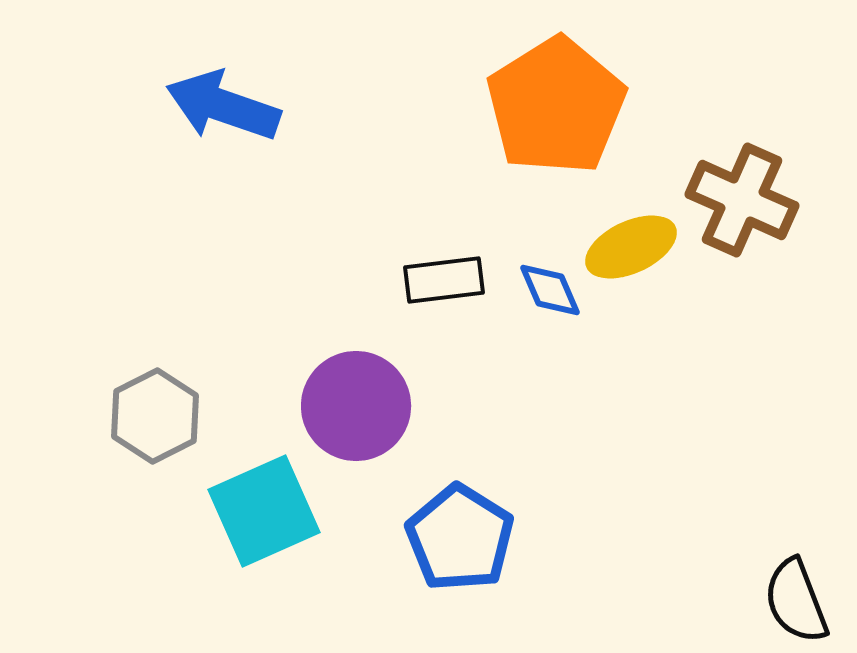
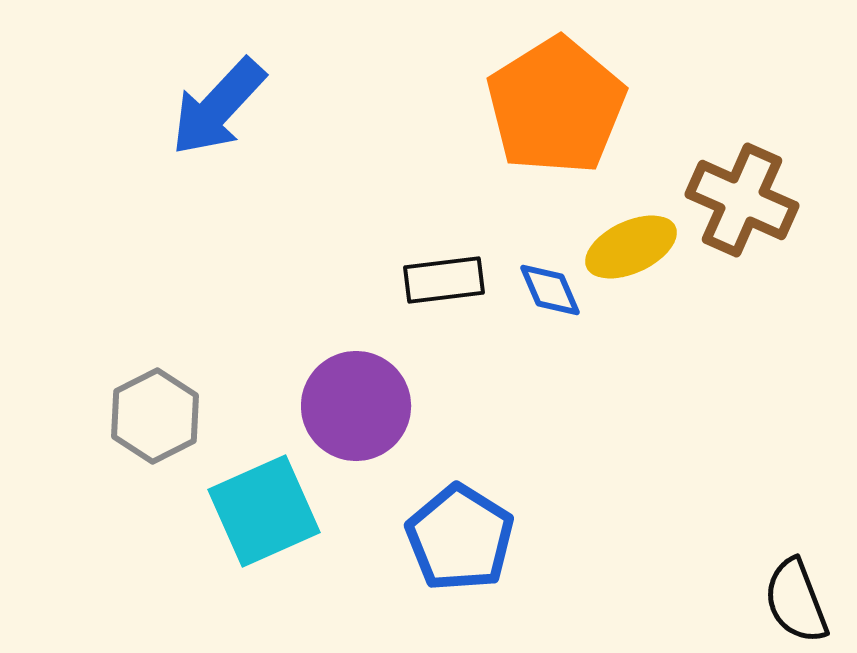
blue arrow: moved 5 px left, 1 px down; rotated 66 degrees counterclockwise
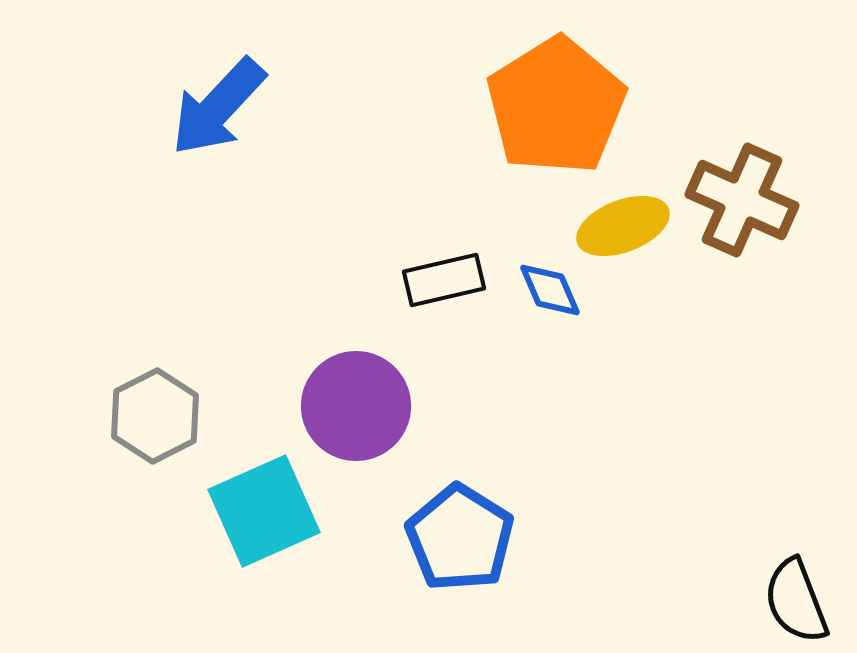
yellow ellipse: moved 8 px left, 21 px up; rotated 4 degrees clockwise
black rectangle: rotated 6 degrees counterclockwise
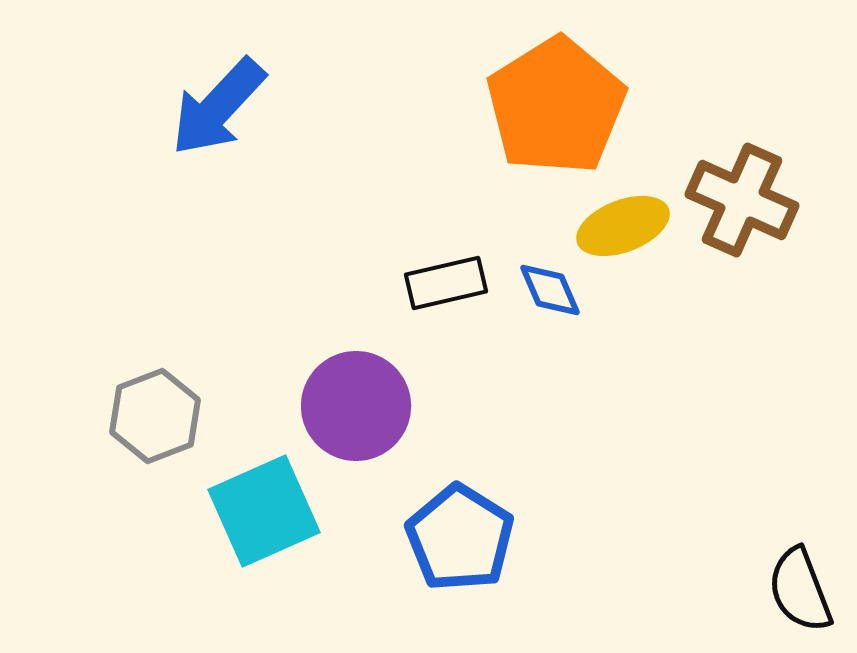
black rectangle: moved 2 px right, 3 px down
gray hexagon: rotated 6 degrees clockwise
black semicircle: moved 4 px right, 11 px up
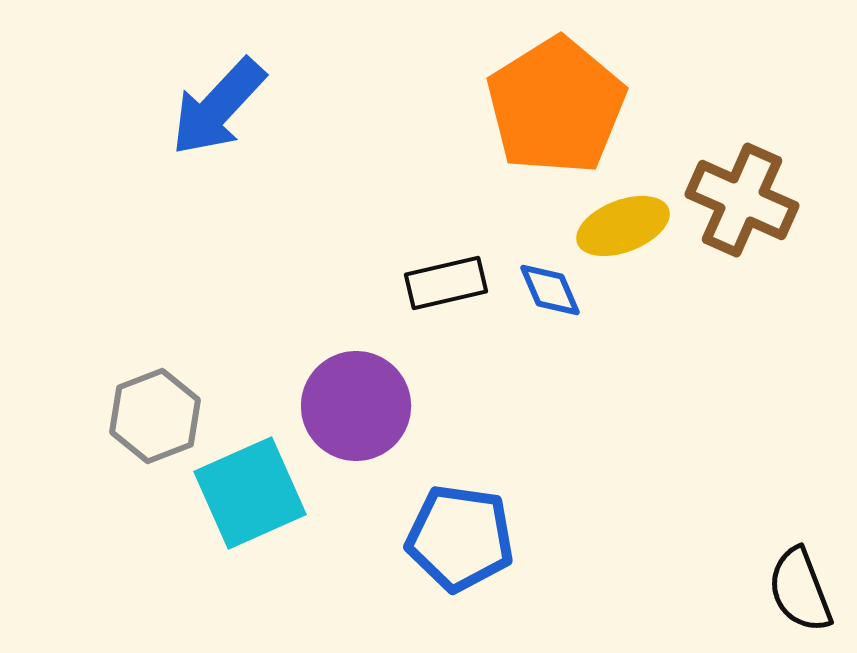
cyan square: moved 14 px left, 18 px up
blue pentagon: rotated 24 degrees counterclockwise
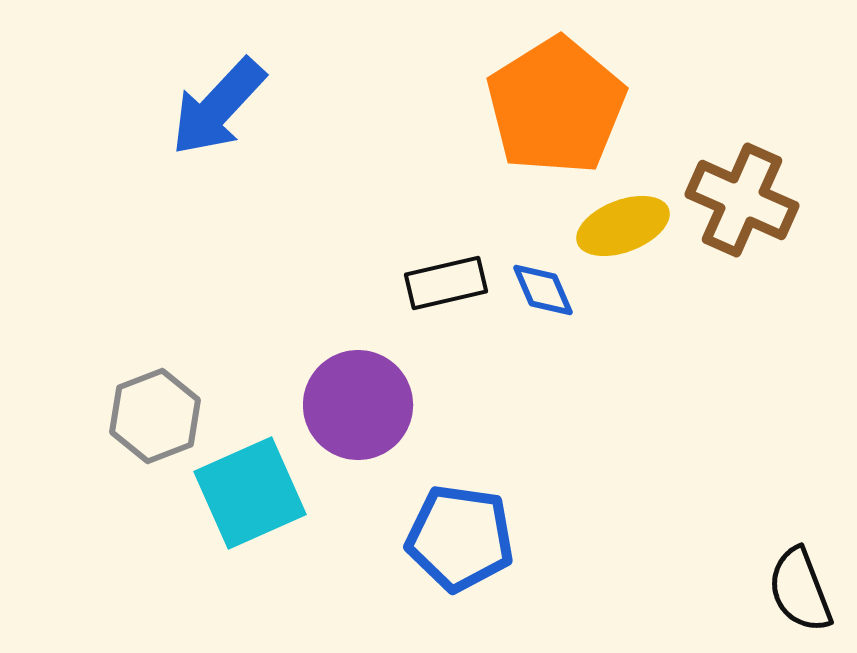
blue diamond: moved 7 px left
purple circle: moved 2 px right, 1 px up
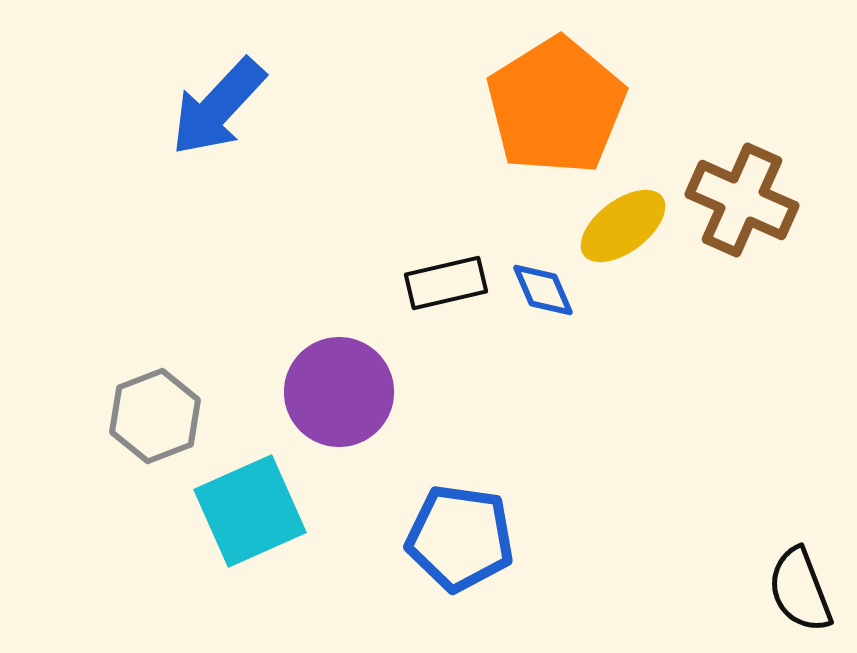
yellow ellipse: rotated 16 degrees counterclockwise
purple circle: moved 19 px left, 13 px up
cyan square: moved 18 px down
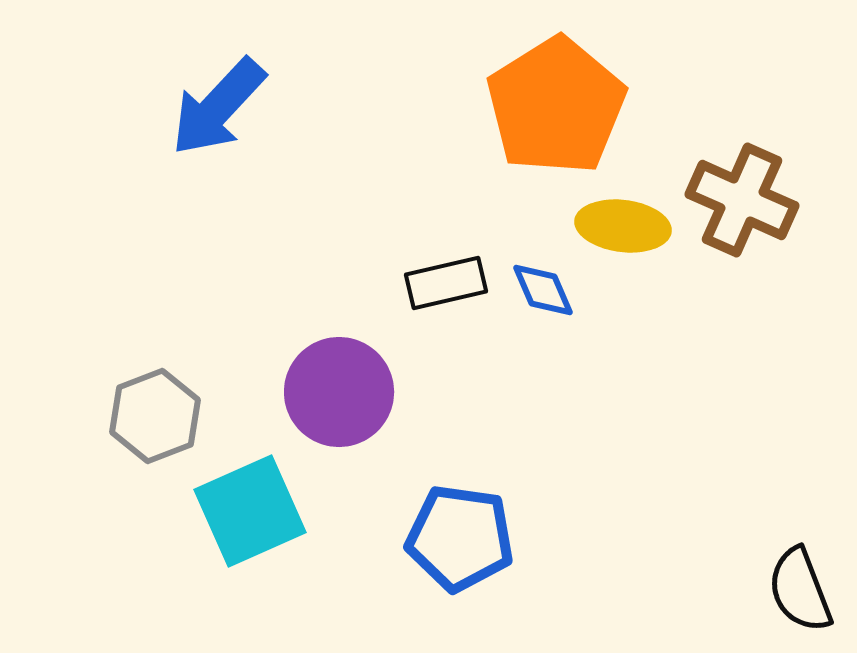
yellow ellipse: rotated 44 degrees clockwise
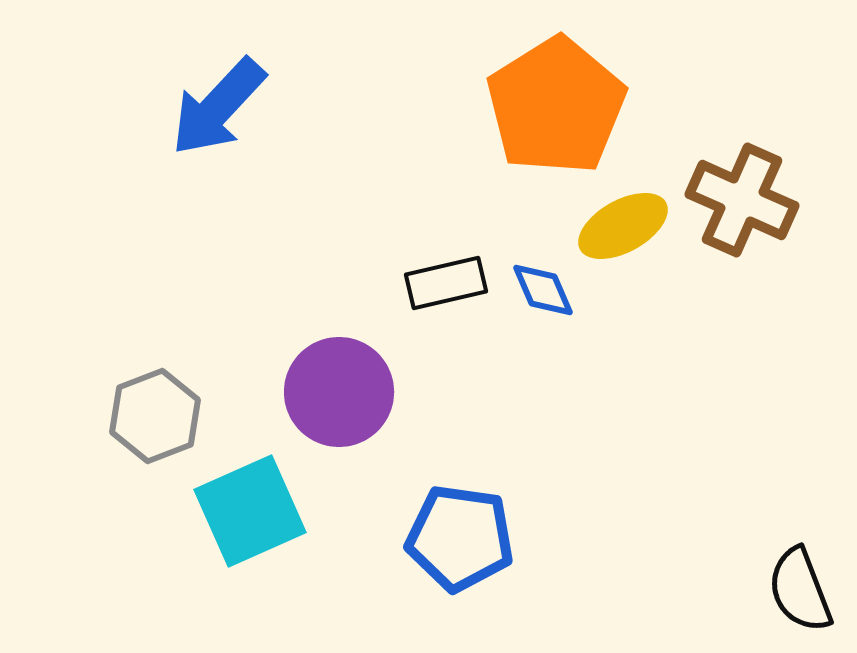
yellow ellipse: rotated 36 degrees counterclockwise
